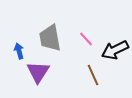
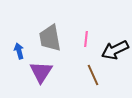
pink line: rotated 49 degrees clockwise
purple triangle: moved 3 px right
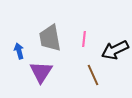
pink line: moved 2 px left
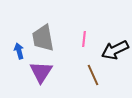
gray trapezoid: moved 7 px left
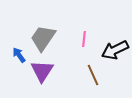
gray trapezoid: rotated 44 degrees clockwise
blue arrow: moved 4 px down; rotated 21 degrees counterclockwise
purple triangle: moved 1 px right, 1 px up
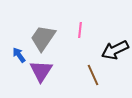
pink line: moved 4 px left, 9 px up
purple triangle: moved 1 px left
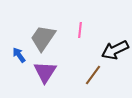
purple triangle: moved 4 px right, 1 px down
brown line: rotated 60 degrees clockwise
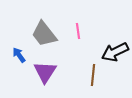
pink line: moved 2 px left, 1 px down; rotated 14 degrees counterclockwise
gray trapezoid: moved 1 px right, 4 px up; rotated 72 degrees counterclockwise
black arrow: moved 2 px down
brown line: rotated 30 degrees counterclockwise
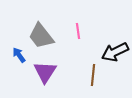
gray trapezoid: moved 3 px left, 2 px down
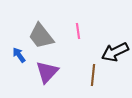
purple triangle: moved 2 px right; rotated 10 degrees clockwise
